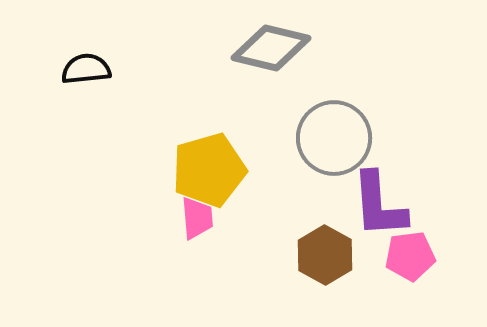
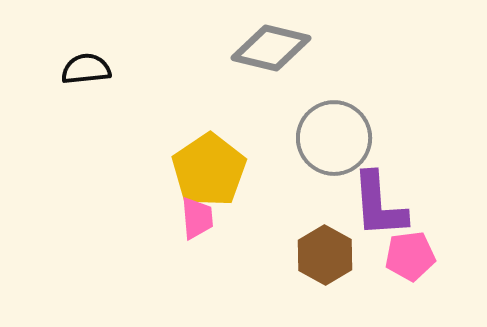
yellow pentagon: rotated 18 degrees counterclockwise
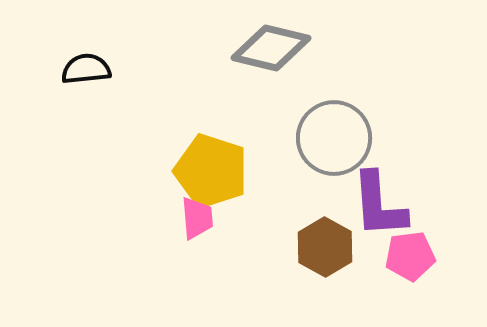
yellow pentagon: moved 2 px right, 1 px down; rotated 20 degrees counterclockwise
brown hexagon: moved 8 px up
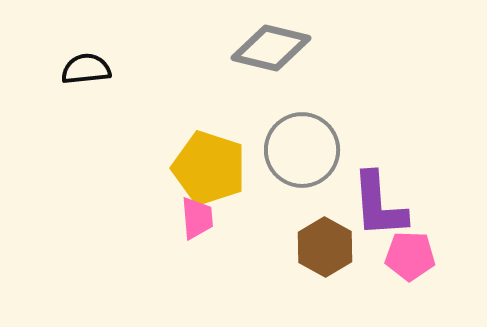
gray circle: moved 32 px left, 12 px down
yellow pentagon: moved 2 px left, 3 px up
pink pentagon: rotated 9 degrees clockwise
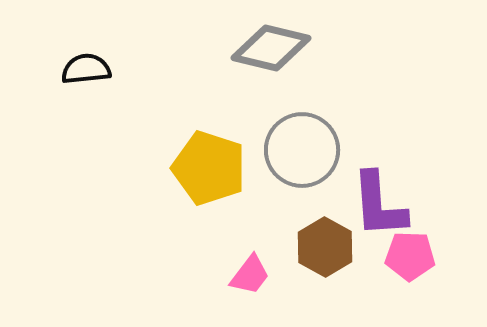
pink trapezoid: moved 53 px right, 57 px down; rotated 42 degrees clockwise
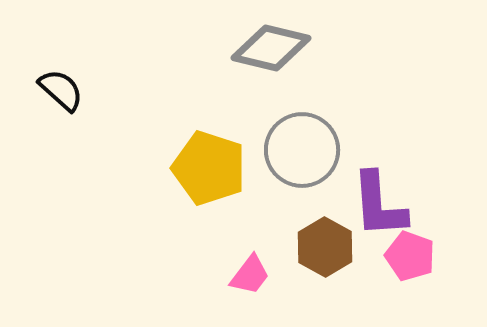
black semicircle: moved 25 px left, 21 px down; rotated 48 degrees clockwise
pink pentagon: rotated 18 degrees clockwise
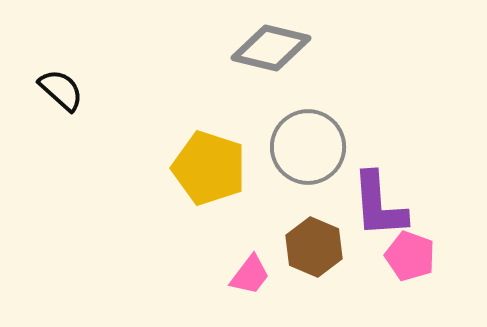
gray circle: moved 6 px right, 3 px up
brown hexagon: moved 11 px left; rotated 6 degrees counterclockwise
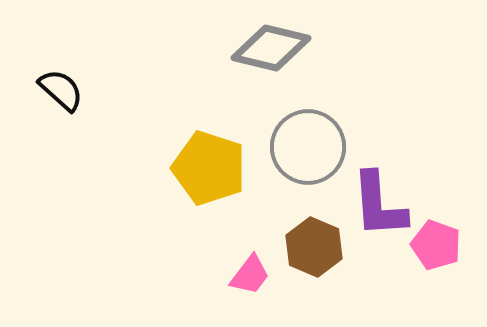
pink pentagon: moved 26 px right, 11 px up
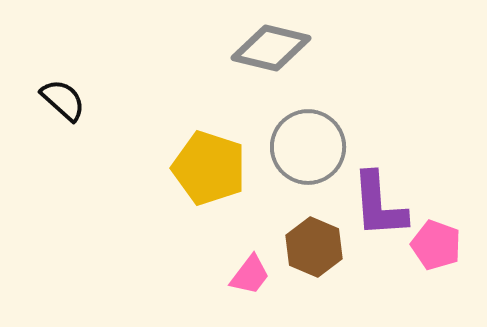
black semicircle: moved 2 px right, 10 px down
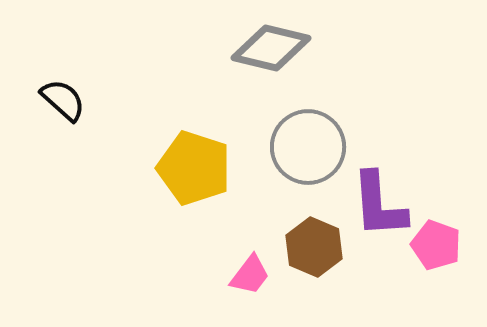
yellow pentagon: moved 15 px left
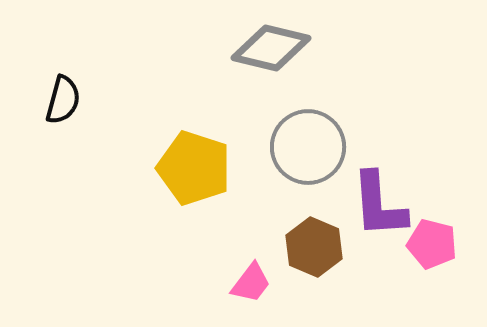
black semicircle: rotated 63 degrees clockwise
pink pentagon: moved 4 px left, 1 px up; rotated 6 degrees counterclockwise
pink trapezoid: moved 1 px right, 8 px down
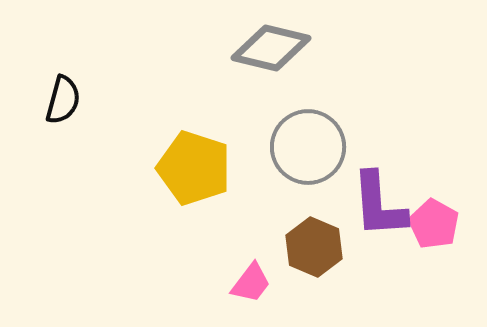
pink pentagon: moved 2 px right, 20 px up; rotated 15 degrees clockwise
